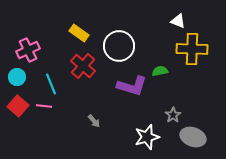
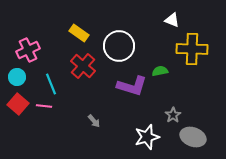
white triangle: moved 6 px left, 1 px up
red square: moved 2 px up
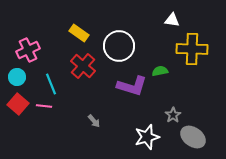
white triangle: rotated 14 degrees counterclockwise
gray ellipse: rotated 15 degrees clockwise
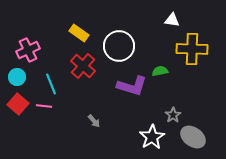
white star: moved 5 px right; rotated 15 degrees counterclockwise
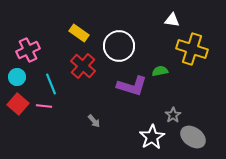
yellow cross: rotated 16 degrees clockwise
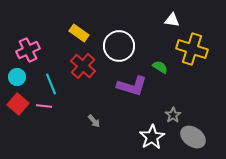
green semicircle: moved 4 px up; rotated 42 degrees clockwise
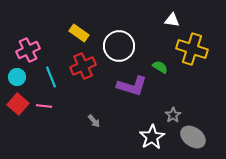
red cross: rotated 25 degrees clockwise
cyan line: moved 7 px up
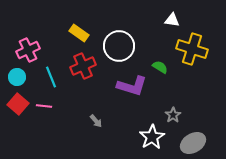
gray arrow: moved 2 px right
gray ellipse: moved 6 px down; rotated 65 degrees counterclockwise
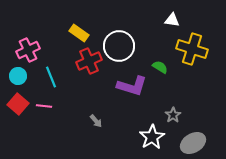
red cross: moved 6 px right, 5 px up
cyan circle: moved 1 px right, 1 px up
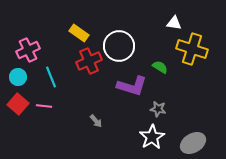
white triangle: moved 2 px right, 3 px down
cyan circle: moved 1 px down
gray star: moved 15 px left, 6 px up; rotated 28 degrees counterclockwise
